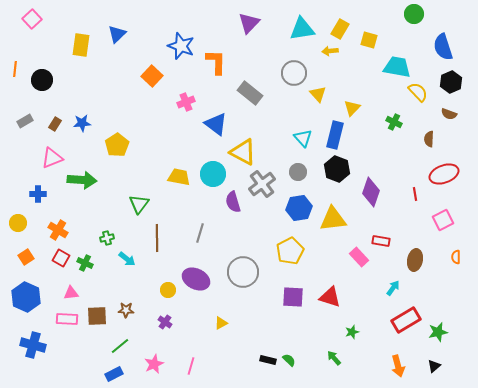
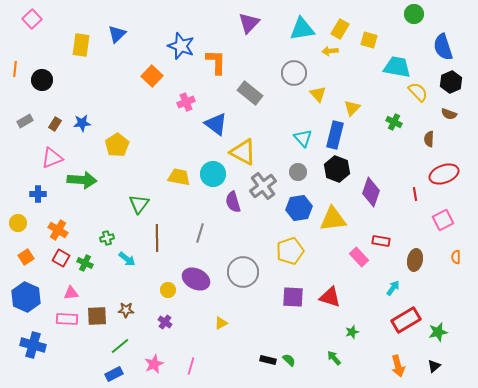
gray cross at (262, 184): moved 1 px right, 2 px down
yellow pentagon at (290, 251): rotated 8 degrees clockwise
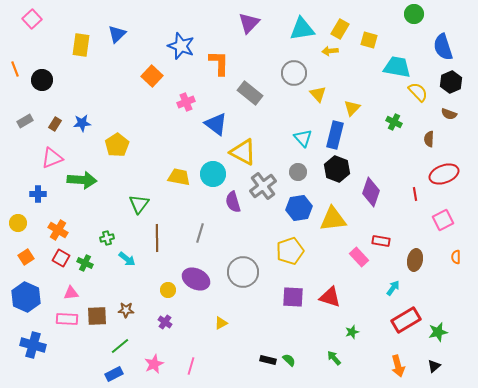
orange L-shape at (216, 62): moved 3 px right, 1 px down
orange line at (15, 69): rotated 28 degrees counterclockwise
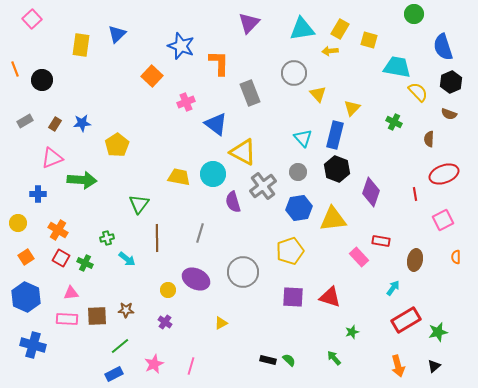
gray rectangle at (250, 93): rotated 30 degrees clockwise
